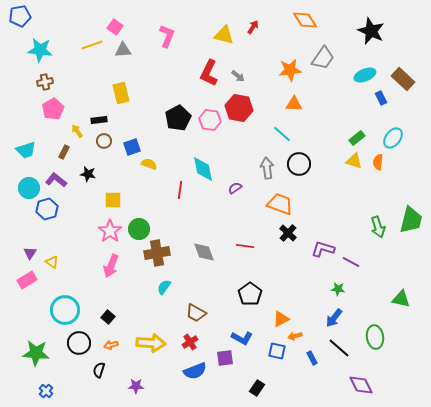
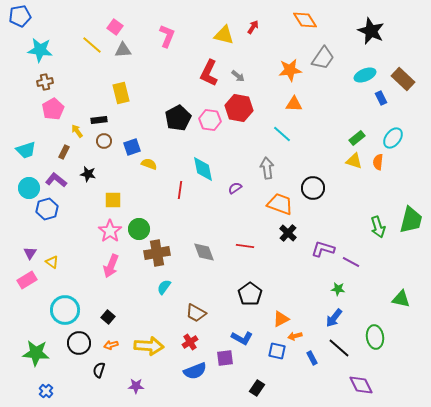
yellow line at (92, 45): rotated 60 degrees clockwise
black circle at (299, 164): moved 14 px right, 24 px down
yellow arrow at (151, 343): moved 2 px left, 3 px down
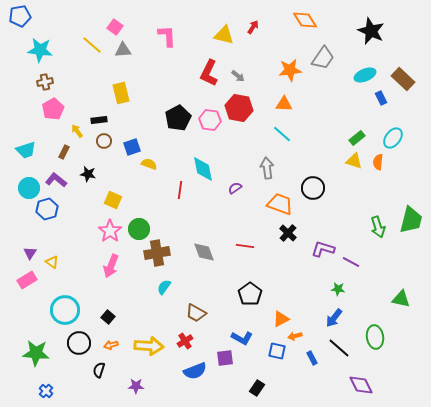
pink L-shape at (167, 36): rotated 25 degrees counterclockwise
orange triangle at (294, 104): moved 10 px left
yellow square at (113, 200): rotated 24 degrees clockwise
red cross at (190, 342): moved 5 px left, 1 px up
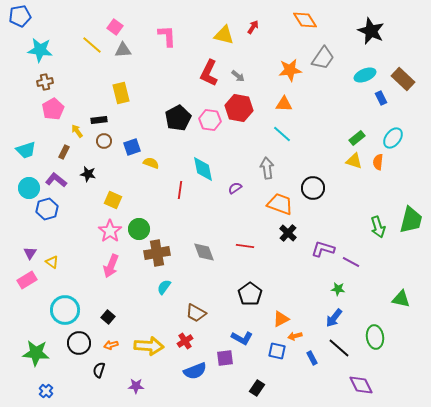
yellow semicircle at (149, 164): moved 2 px right, 1 px up
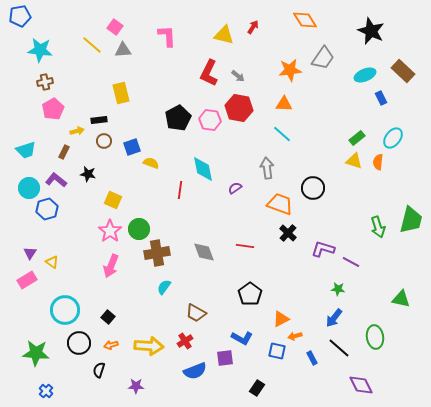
brown rectangle at (403, 79): moved 8 px up
yellow arrow at (77, 131): rotated 112 degrees clockwise
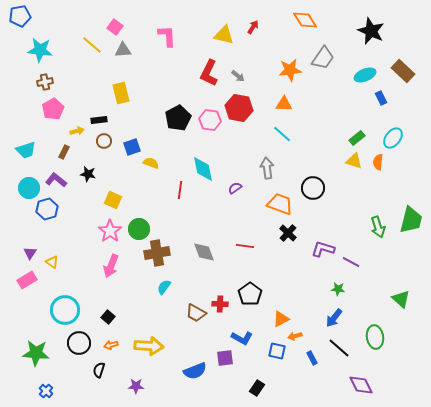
green triangle at (401, 299): rotated 30 degrees clockwise
red cross at (185, 341): moved 35 px right, 37 px up; rotated 35 degrees clockwise
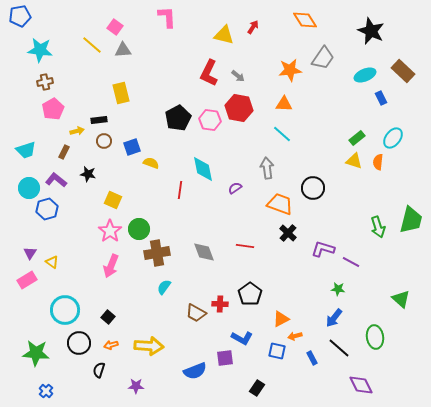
pink L-shape at (167, 36): moved 19 px up
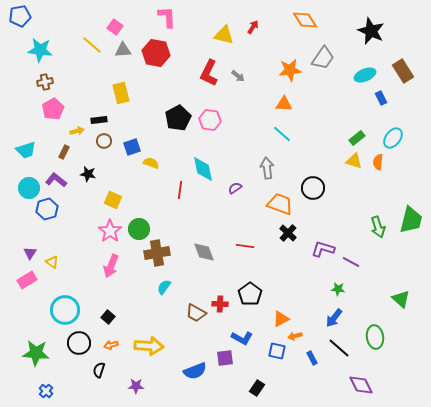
brown rectangle at (403, 71): rotated 15 degrees clockwise
red hexagon at (239, 108): moved 83 px left, 55 px up
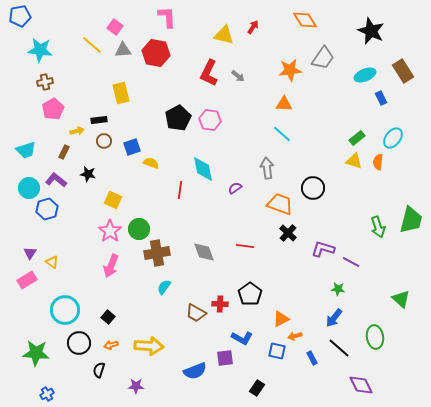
blue cross at (46, 391): moved 1 px right, 3 px down; rotated 16 degrees clockwise
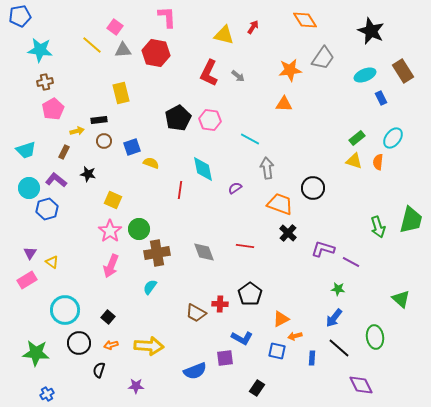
cyan line at (282, 134): moved 32 px left, 5 px down; rotated 12 degrees counterclockwise
cyan semicircle at (164, 287): moved 14 px left
blue rectangle at (312, 358): rotated 32 degrees clockwise
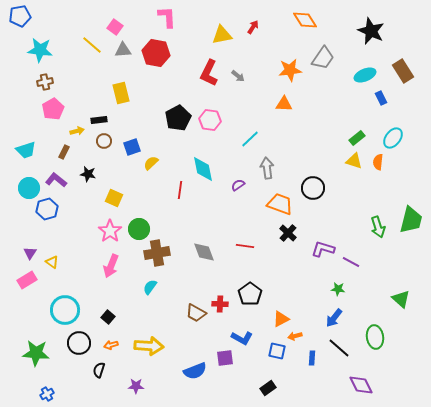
yellow triangle at (224, 35): moved 2 px left; rotated 25 degrees counterclockwise
cyan line at (250, 139): rotated 72 degrees counterclockwise
yellow semicircle at (151, 163): rotated 63 degrees counterclockwise
purple semicircle at (235, 188): moved 3 px right, 3 px up
yellow square at (113, 200): moved 1 px right, 2 px up
black rectangle at (257, 388): moved 11 px right; rotated 21 degrees clockwise
